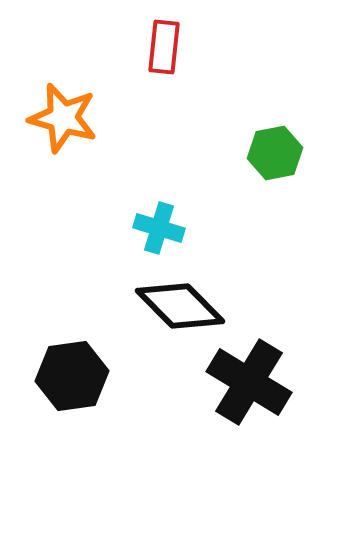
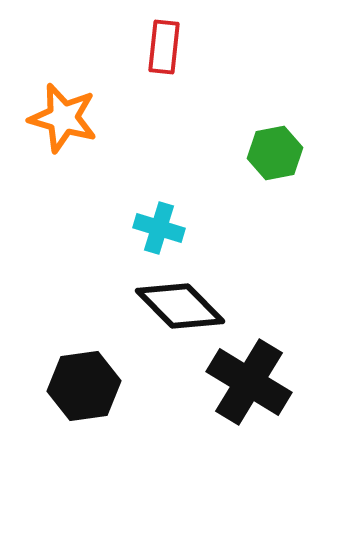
black hexagon: moved 12 px right, 10 px down
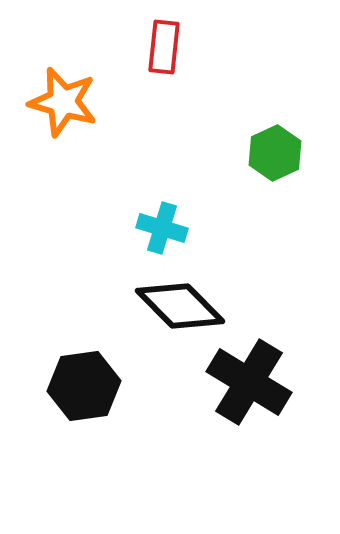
orange star: moved 16 px up
green hexagon: rotated 14 degrees counterclockwise
cyan cross: moved 3 px right
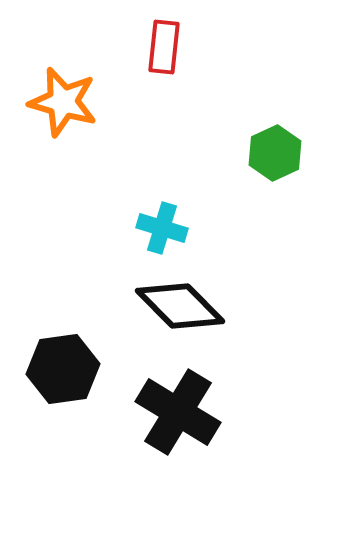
black cross: moved 71 px left, 30 px down
black hexagon: moved 21 px left, 17 px up
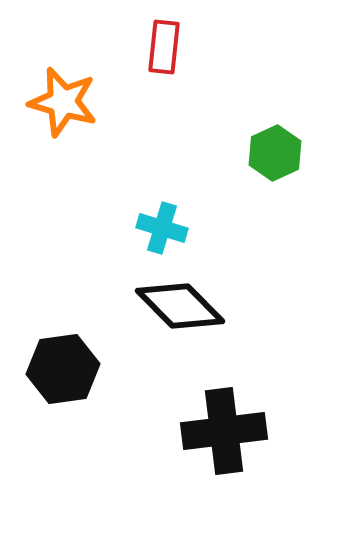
black cross: moved 46 px right, 19 px down; rotated 38 degrees counterclockwise
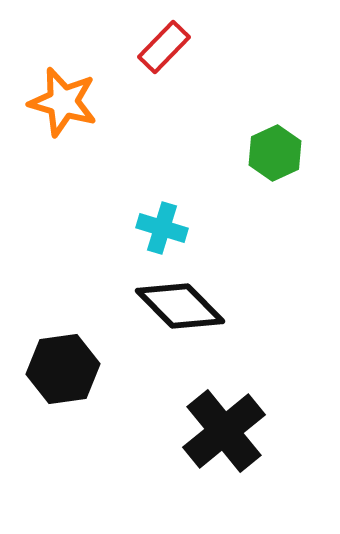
red rectangle: rotated 38 degrees clockwise
black cross: rotated 32 degrees counterclockwise
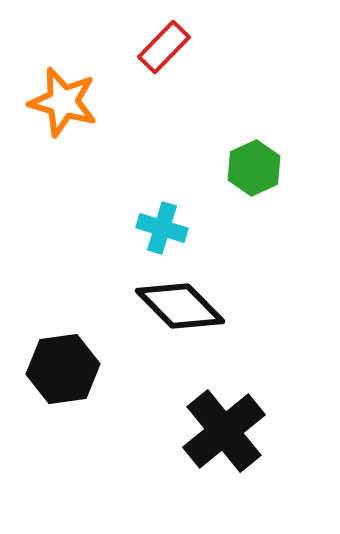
green hexagon: moved 21 px left, 15 px down
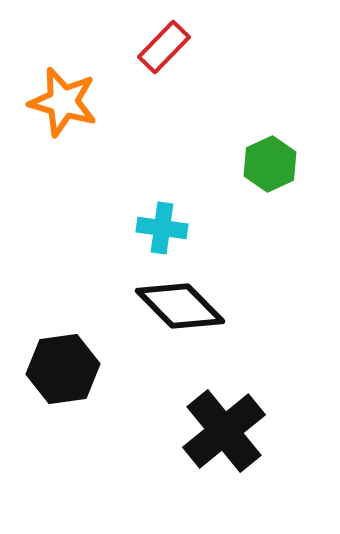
green hexagon: moved 16 px right, 4 px up
cyan cross: rotated 9 degrees counterclockwise
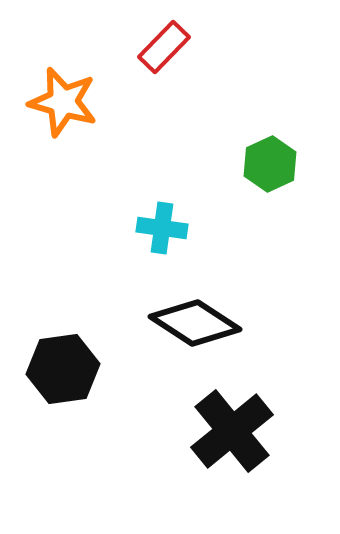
black diamond: moved 15 px right, 17 px down; rotated 12 degrees counterclockwise
black cross: moved 8 px right
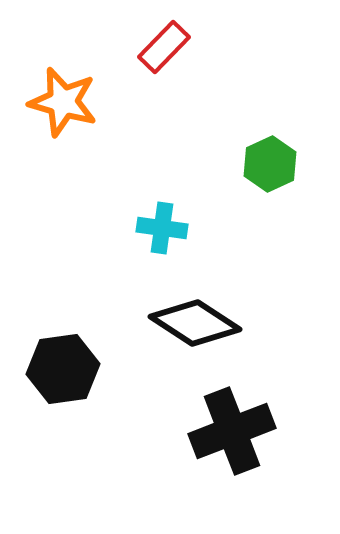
black cross: rotated 18 degrees clockwise
